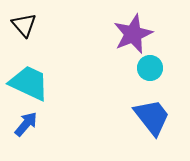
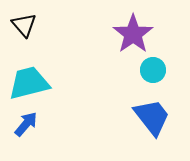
purple star: rotated 12 degrees counterclockwise
cyan circle: moved 3 px right, 2 px down
cyan trapezoid: rotated 39 degrees counterclockwise
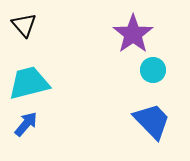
blue trapezoid: moved 4 px down; rotated 6 degrees counterclockwise
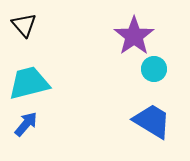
purple star: moved 1 px right, 2 px down
cyan circle: moved 1 px right, 1 px up
blue trapezoid: rotated 15 degrees counterclockwise
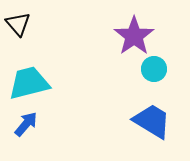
black triangle: moved 6 px left, 1 px up
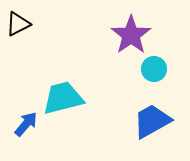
black triangle: rotated 44 degrees clockwise
purple star: moved 3 px left, 1 px up
cyan trapezoid: moved 34 px right, 15 px down
blue trapezoid: rotated 60 degrees counterclockwise
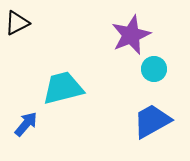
black triangle: moved 1 px left, 1 px up
purple star: rotated 12 degrees clockwise
cyan trapezoid: moved 10 px up
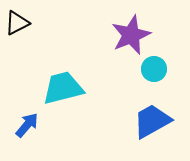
blue arrow: moved 1 px right, 1 px down
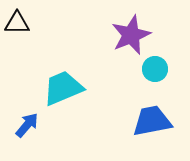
black triangle: rotated 28 degrees clockwise
cyan circle: moved 1 px right
cyan trapezoid: rotated 9 degrees counterclockwise
blue trapezoid: rotated 18 degrees clockwise
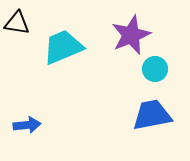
black triangle: rotated 8 degrees clockwise
cyan trapezoid: moved 41 px up
blue trapezoid: moved 6 px up
blue arrow: rotated 44 degrees clockwise
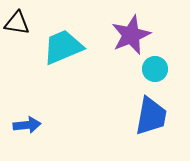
blue trapezoid: moved 1 px left, 1 px down; rotated 111 degrees clockwise
